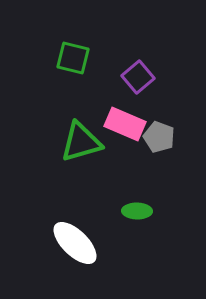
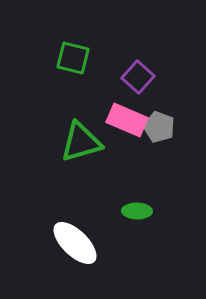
purple square: rotated 8 degrees counterclockwise
pink rectangle: moved 2 px right, 4 px up
gray pentagon: moved 10 px up
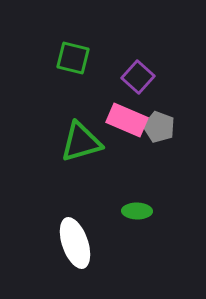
white ellipse: rotated 27 degrees clockwise
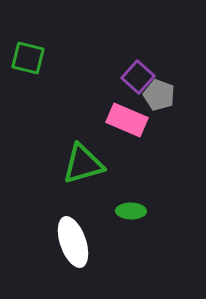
green square: moved 45 px left
gray pentagon: moved 32 px up
green triangle: moved 2 px right, 22 px down
green ellipse: moved 6 px left
white ellipse: moved 2 px left, 1 px up
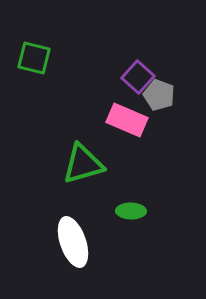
green square: moved 6 px right
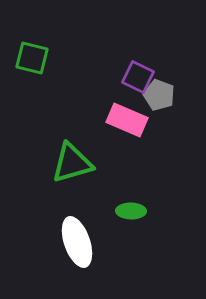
green square: moved 2 px left
purple square: rotated 16 degrees counterclockwise
green triangle: moved 11 px left, 1 px up
white ellipse: moved 4 px right
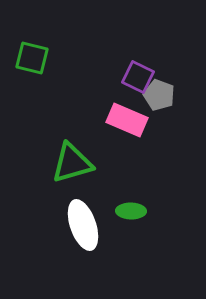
white ellipse: moved 6 px right, 17 px up
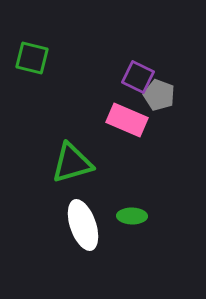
green ellipse: moved 1 px right, 5 px down
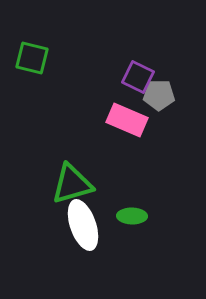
gray pentagon: rotated 20 degrees counterclockwise
green triangle: moved 21 px down
